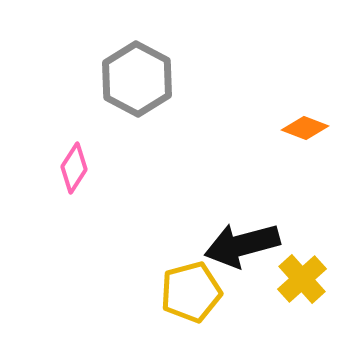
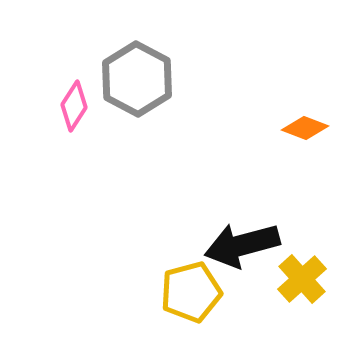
pink diamond: moved 62 px up
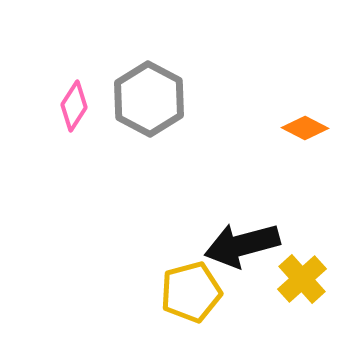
gray hexagon: moved 12 px right, 20 px down
orange diamond: rotated 6 degrees clockwise
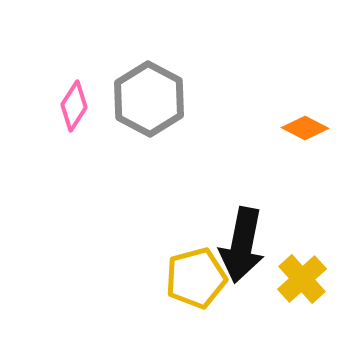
black arrow: rotated 64 degrees counterclockwise
yellow pentagon: moved 5 px right, 14 px up
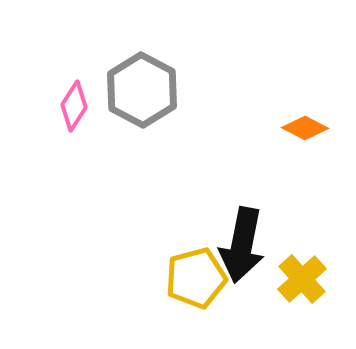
gray hexagon: moved 7 px left, 9 px up
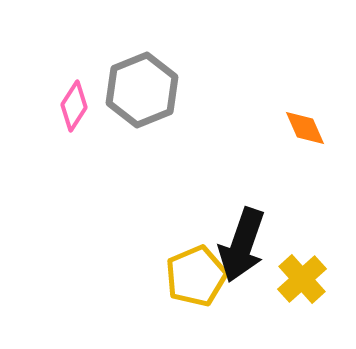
gray hexagon: rotated 10 degrees clockwise
orange diamond: rotated 39 degrees clockwise
black arrow: rotated 8 degrees clockwise
yellow pentagon: moved 2 px up; rotated 8 degrees counterclockwise
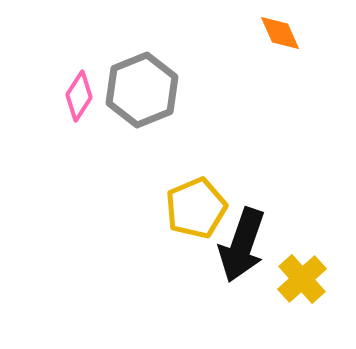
pink diamond: moved 5 px right, 10 px up
orange diamond: moved 25 px left, 95 px up
yellow pentagon: moved 68 px up
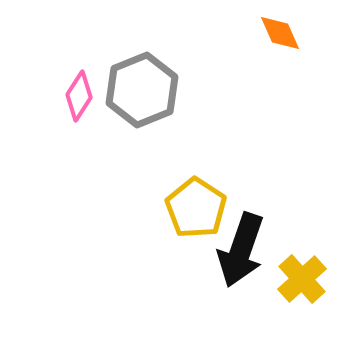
yellow pentagon: rotated 16 degrees counterclockwise
black arrow: moved 1 px left, 5 px down
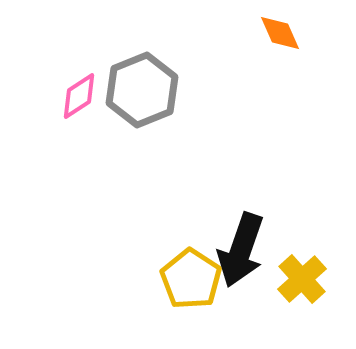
pink diamond: rotated 24 degrees clockwise
yellow pentagon: moved 5 px left, 71 px down
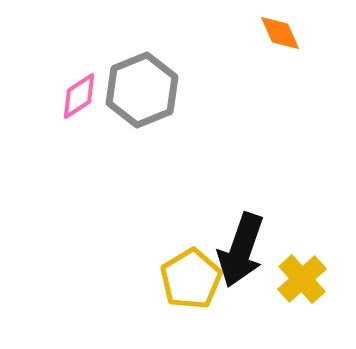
yellow pentagon: rotated 8 degrees clockwise
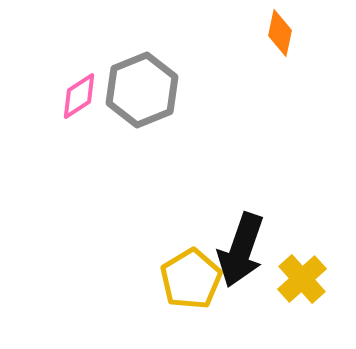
orange diamond: rotated 36 degrees clockwise
